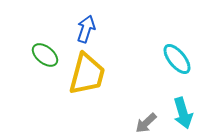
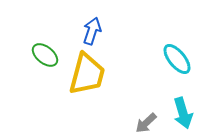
blue arrow: moved 6 px right, 2 px down
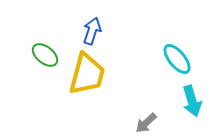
cyan arrow: moved 9 px right, 12 px up
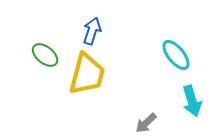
cyan ellipse: moved 1 px left, 4 px up
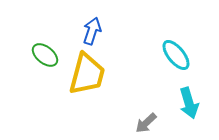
cyan arrow: moved 3 px left, 2 px down
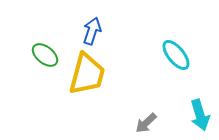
cyan arrow: moved 11 px right, 12 px down
